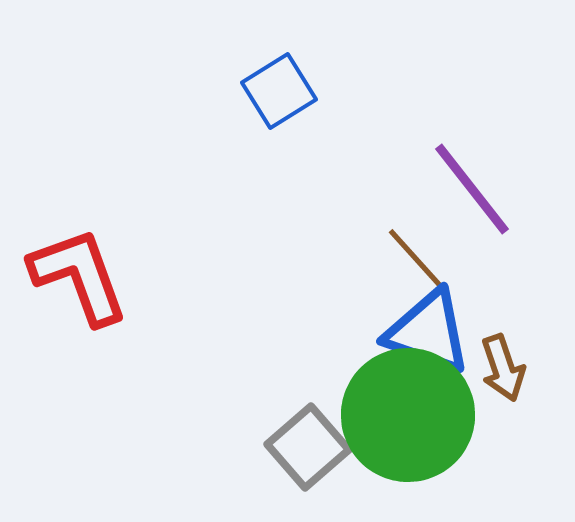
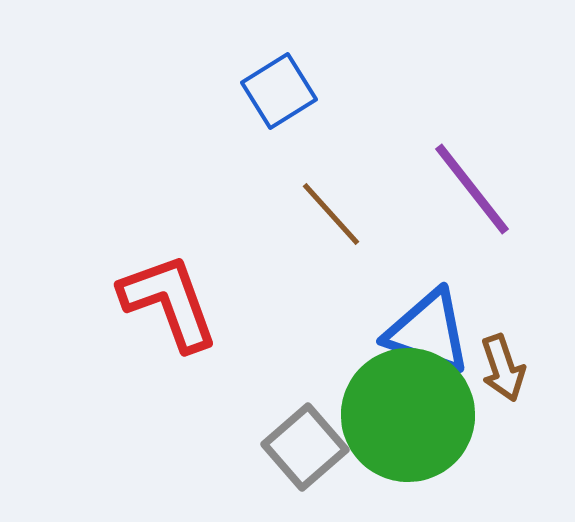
brown line: moved 86 px left, 46 px up
red L-shape: moved 90 px right, 26 px down
gray square: moved 3 px left
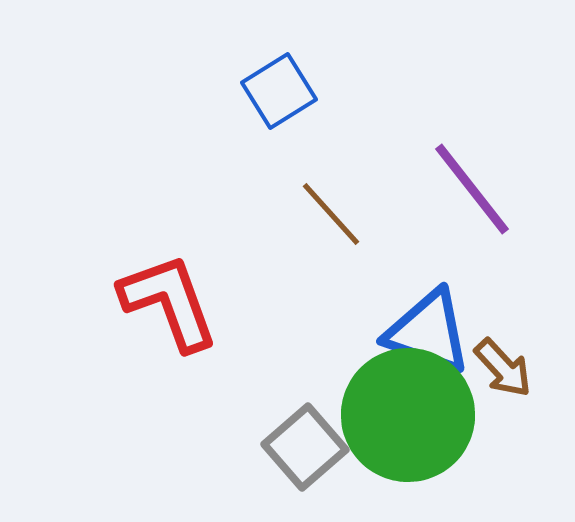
brown arrow: rotated 24 degrees counterclockwise
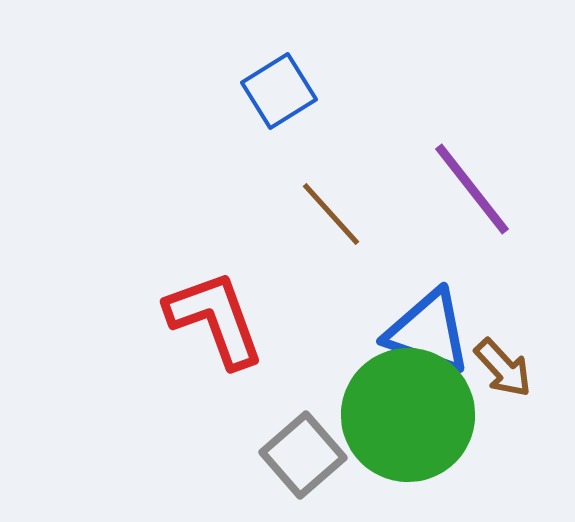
red L-shape: moved 46 px right, 17 px down
gray square: moved 2 px left, 8 px down
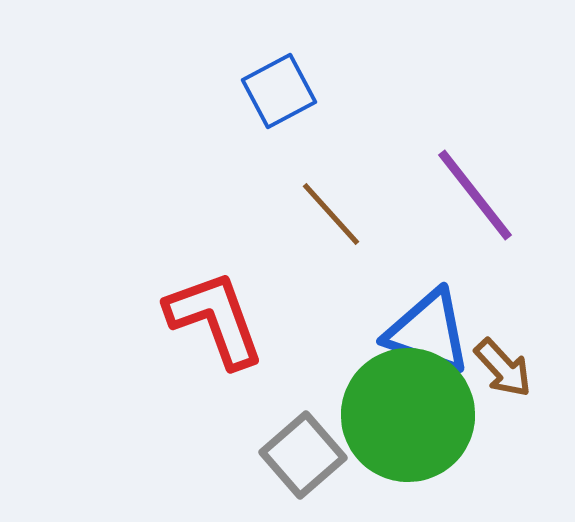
blue square: rotated 4 degrees clockwise
purple line: moved 3 px right, 6 px down
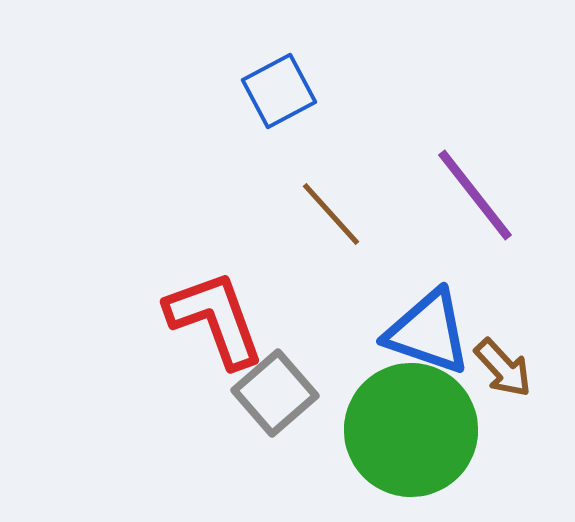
green circle: moved 3 px right, 15 px down
gray square: moved 28 px left, 62 px up
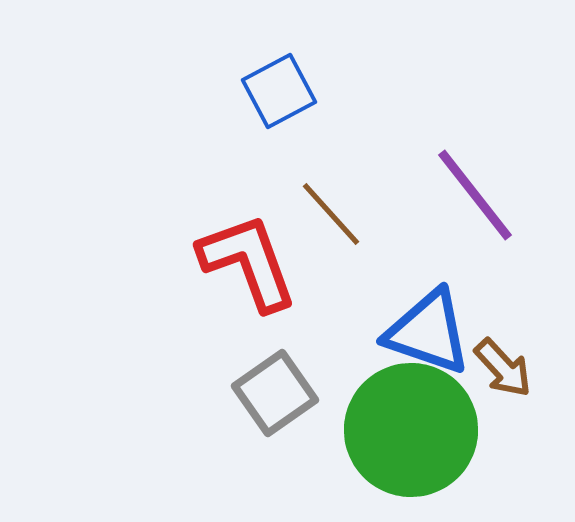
red L-shape: moved 33 px right, 57 px up
gray square: rotated 6 degrees clockwise
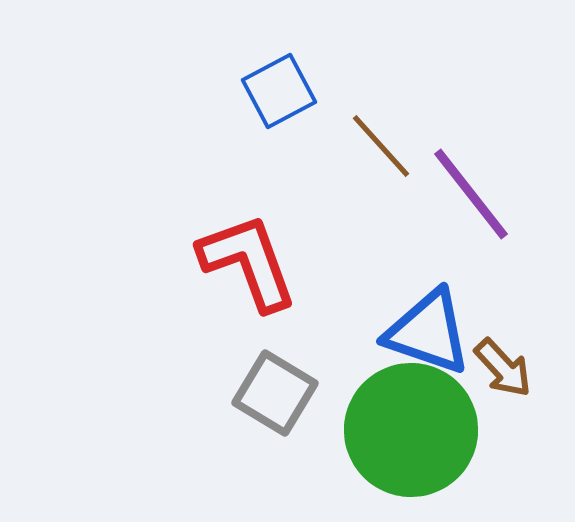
purple line: moved 4 px left, 1 px up
brown line: moved 50 px right, 68 px up
gray square: rotated 24 degrees counterclockwise
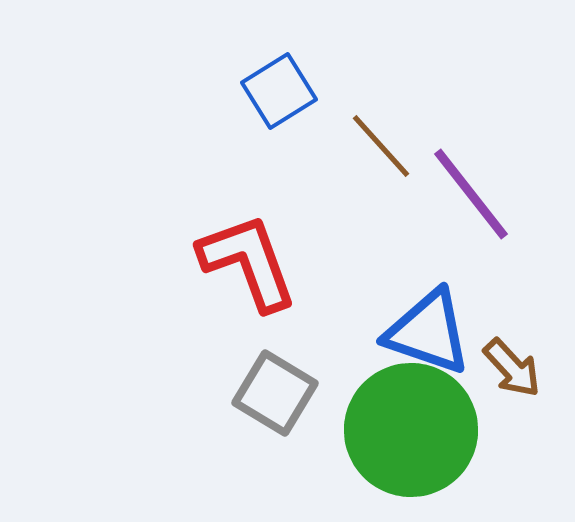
blue square: rotated 4 degrees counterclockwise
brown arrow: moved 9 px right
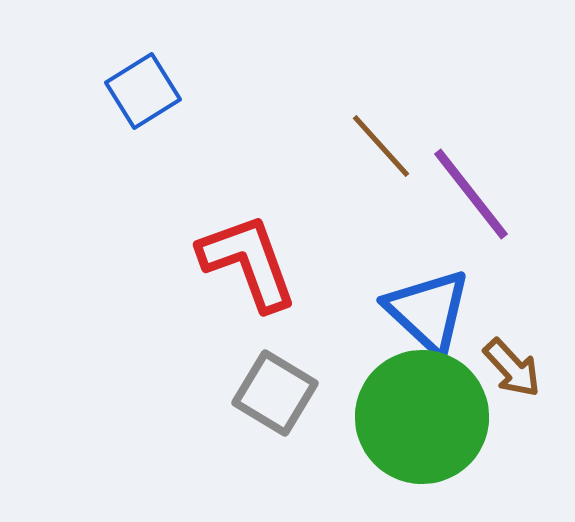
blue square: moved 136 px left
blue triangle: moved 21 px up; rotated 24 degrees clockwise
green circle: moved 11 px right, 13 px up
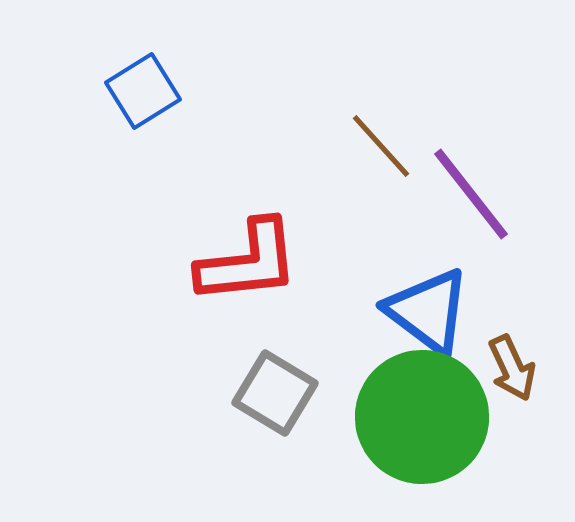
red L-shape: rotated 104 degrees clockwise
blue triangle: rotated 6 degrees counterclockwise
brown arrow: rotated 18 degrees clockwise
